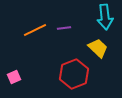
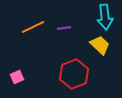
orange line: moved 2 px left, 3 px up
yellow trapezoid: moved 2 px right, 3 px up
pink square: moved 3 px right
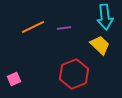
pink square: moved 3 px left, 2 px down
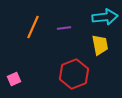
cyan arrow: rotated 90 degrees counterclockwise
orange line: rotated 40 degrees counterclockwise
yellow trapezoid: rotated 35 degrees clockwise
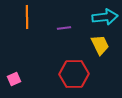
orange line: moved 6 px left, 10 px up; rotated 25 degrees counterclockwise
yellow trapezoid: rotated 15 degrees counterclockwise
red hexagon: rotated 20 degrees clockwise
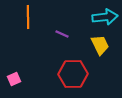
orange line: moved 1 px right
purple line: moved 2 px left, 6 px down; rotated 32 degrees clockwise
red hexagon: moved 1 px left
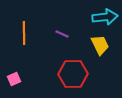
orange line: moved 4 px left, 16 px down
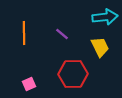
purple line: rotated 16 degrees clockwise
yellow trapezoid: moved 2 px down
pink square: moved 15 px right, 5 px down
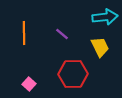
pink square: rotated 24 degrees counterclockwise
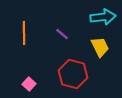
cyan arrow: moved 2 px left
red hexagon: rotated 16 degrees clockwise
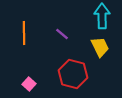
cyan arrow: moved 1 px left, 1 px up; rotated 85 degrees counterclockwise
